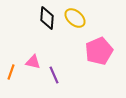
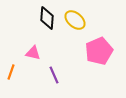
yellow ellipse: moved 2 px down
pink triangle: moved 9 px up
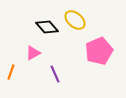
black diamond: moved 9 px down; rotated 45 degrees counterclockwise
pink triangle: rotated 42 degrees counterclockwise
purple line: moved 1 px right, 1 px up
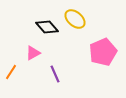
yellow ellipse: moved 1 px up
pink pentagon: moved 4 px right, 1 px down
orange line: rotated 14 degrees clockwise
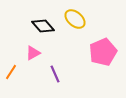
black diamond: moved 4 px left, 1 px up
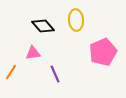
yellow ellipse: moved 1 px right, 1 px down; rotated 45 degrees clockwise
pink triangle: rotated 21 degrees clockwise
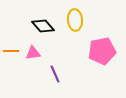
yellow ellipse: moved 1 px left
pink pentagon: moved 1 px left, 1 px up; rotated 12 degrees clockwise
orange line: moved 21 px up; rotated 56 degrees clockwise
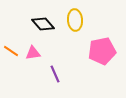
black diamond: moved 2 px up
orange line: rotated 35 degrees clockwise
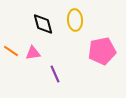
black diamond: rotated 25 degrees clockwise
